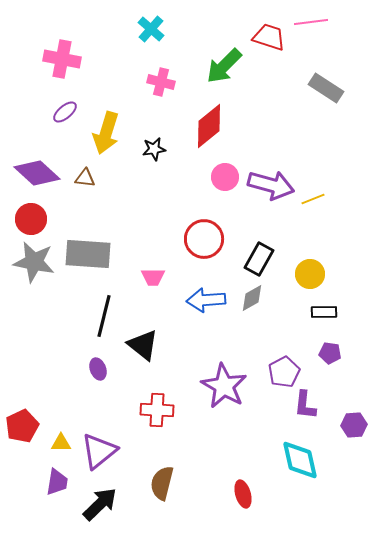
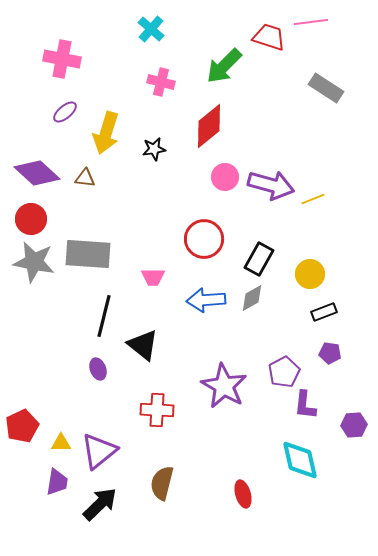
black rectangle at (324, 312): rotated 20 degrees counterclockwise
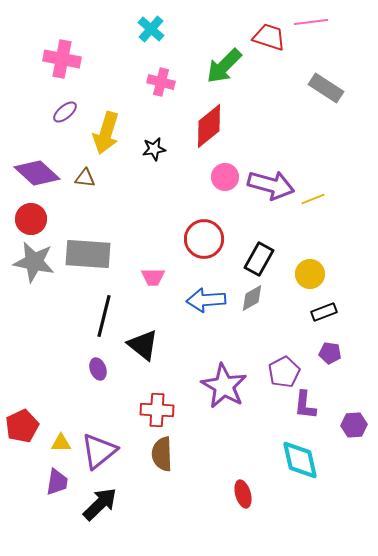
brown semicircle at (162, 483): moved 29 px up; rotated 16 degrees counterclockwise
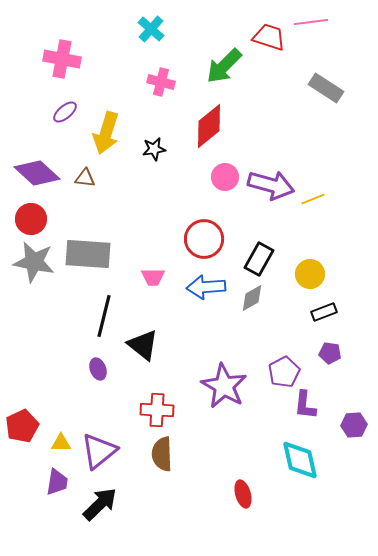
blue arrow at (206, 300): moved 13 px up
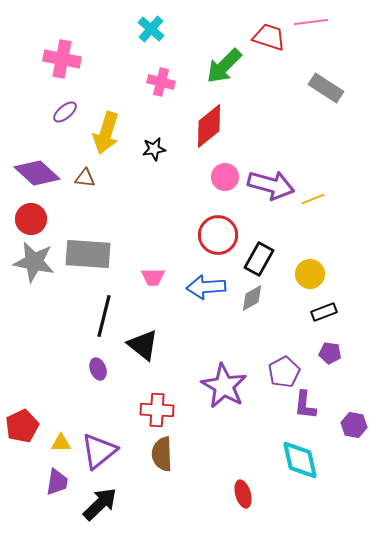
red circle at (204, 239): moved 14 px right, 4 px up
purple hexagon at (354, 425): rotated 15 degrees clockwise
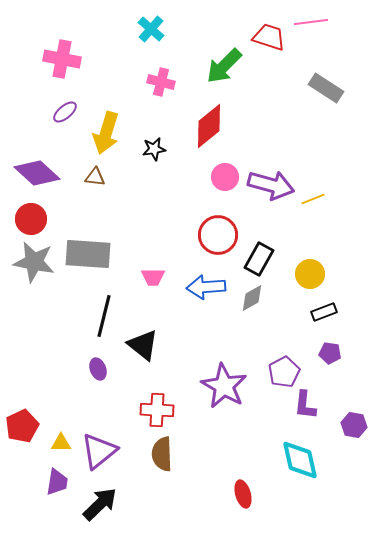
brown triangle at (85, 178): moved 10 px right, 1 px up
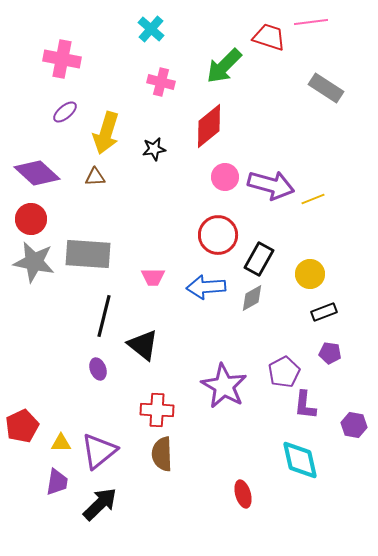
brown triangle at (95, 177): rotated 10 degrees counterclockwise
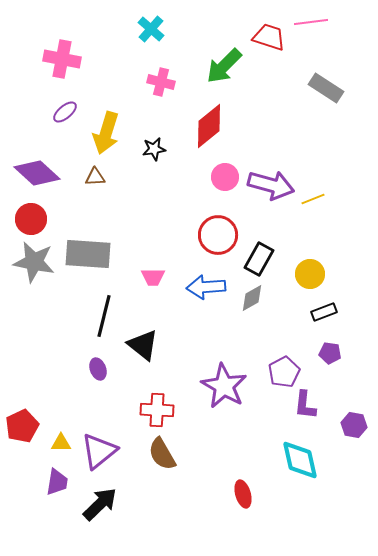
brown semicircle at (162, 454): rotated 28 degrees counterclockwise
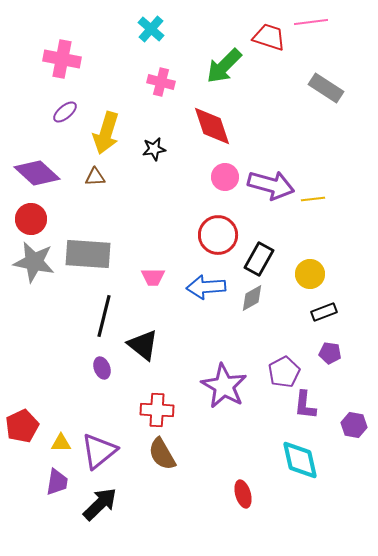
red diamond at (209, 126): moved 3 px right; rotated 69 degrees counterclockwise
yellow line at (313, 199): rotated 15 degrees clockwise
purple ellipse at (98, 369): moved 4 px right, 1 px up
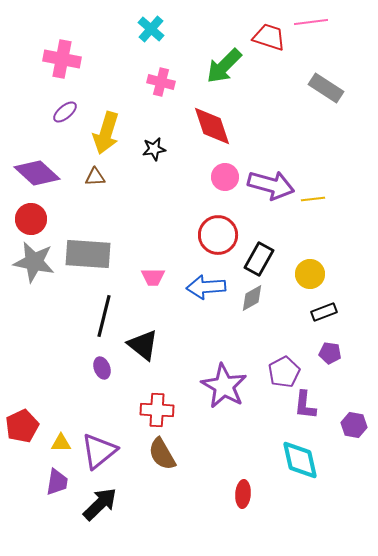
red ellipse at (243, 494): rotated 20 degrees clockwise
